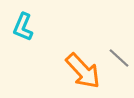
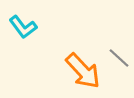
cyan L-shape: rotated 60 degrees counterclockwise
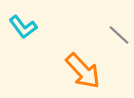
gray line: moved 23 px up
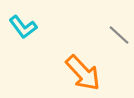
orange arrow: moved 2 px down
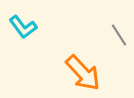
gray line: rotated 15 degrees clockwise
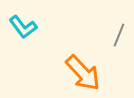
gray line: rotated 55 degrees clockwise
